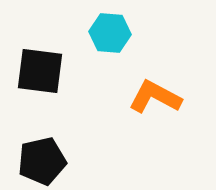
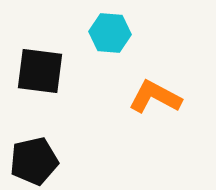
black pentagon: moved 8 px left
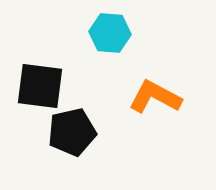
black square: moved 15 px down
black pentagon: moved 38 px right, 29 px up
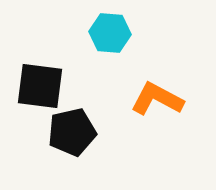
orange L-shape: moved 2 px right, 2 px down
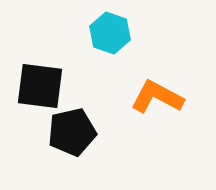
cyan hexagon: rotated 15 degrees clockwise
orange L-shape: moved 2 px up
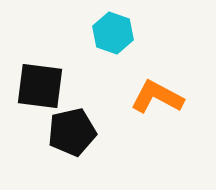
cyan hexagon: moved 3 px right
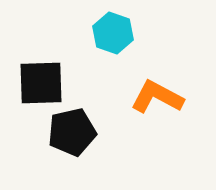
black square: moved 1 px right, 3 px up; rotated 9 degrees counterclockwise
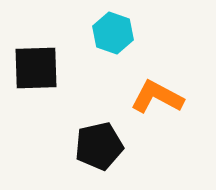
black square: moved 5 px left, 15 px up
black pentagon: moved 27 px right, 14 px down
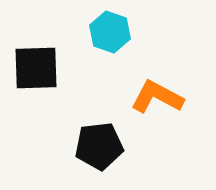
cyan hexagon: moved 3 px left, 1 px up
black pentagon: rotated 6 degrees clockwise
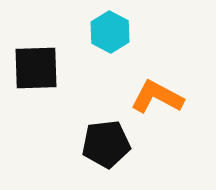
cyan hexagon: rotated 9 degrees clockwise
black pentagon: moved 7 px right, 2 px up
